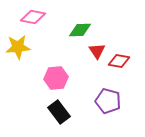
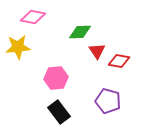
green diamond: moved 2 px down
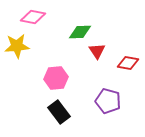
yellow star: moved 1 px left, 1 px up
red diamond: moved 9 px right, 2 px down
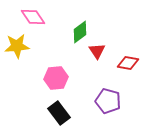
pink diamond: rotated 45 degrees clockwise
green diamond: rotated 35 degrees counterclockwise
black rectangle: moved 1 px down
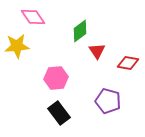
green diamond: moved 1 px up
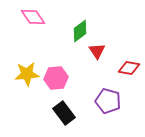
yellow star: moved 10 px right, 28 px down
red diamond: moved 1 px right, 5 px down
black rectangle: moved 5 px right
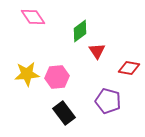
pink hexagon: moved 1 px right, 1 px up
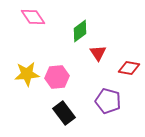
red triangle: moved 1 px right, 2 px down
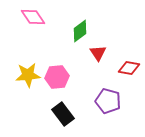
yellow star: moved 1 px right, 1 px down
black rectangle: moved 1 px left, 1 px down
